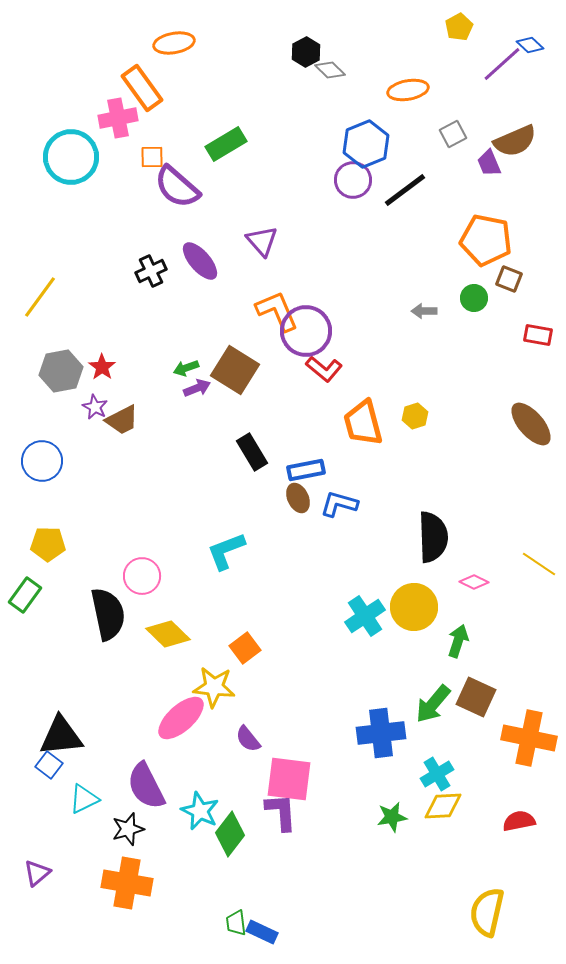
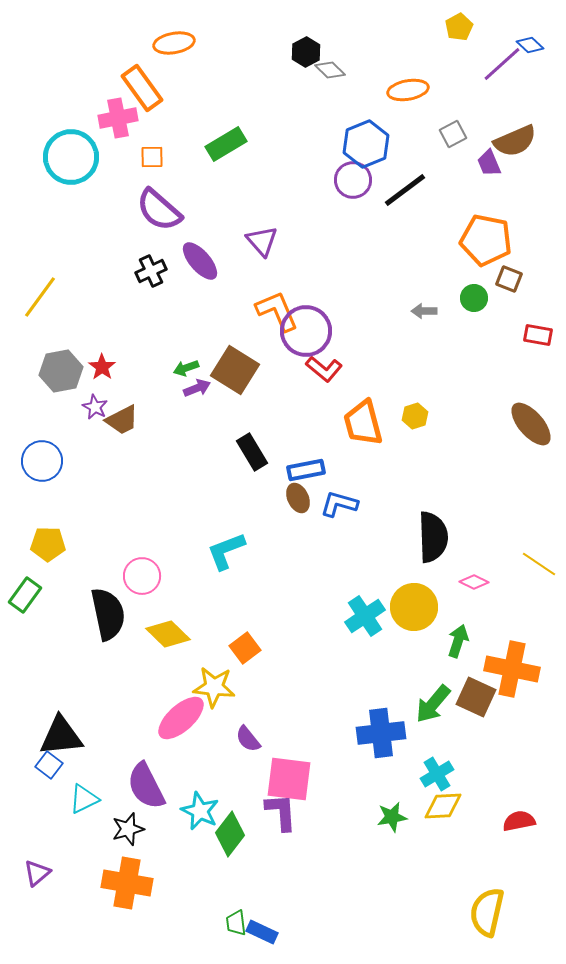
purple semicircle at (177, 187): moved 18 px left, 23 px down
orange cross at (529, 738): moved 17 px left, 69 px up
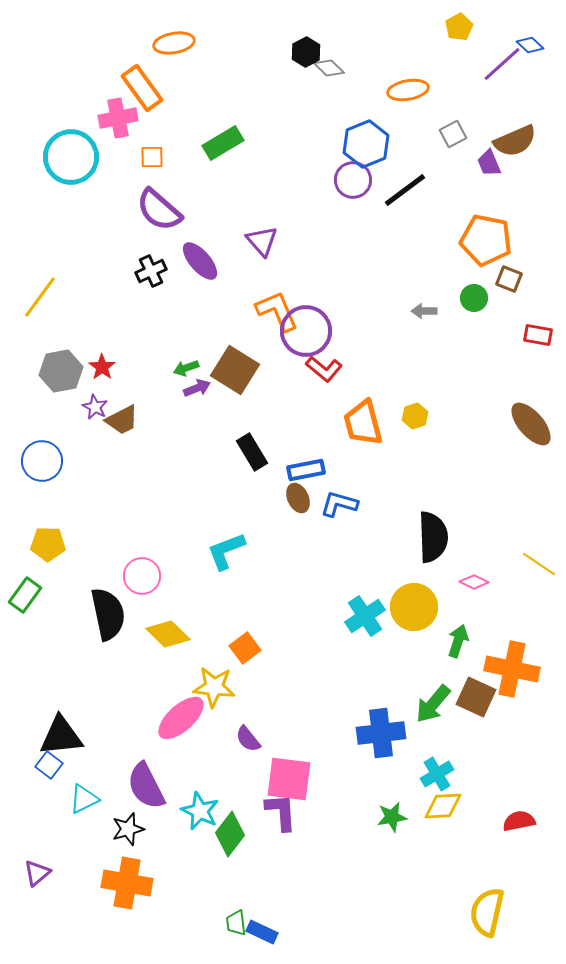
gray diamond at (330, 70): moved 1 px left, 2 px up
green rectangle at (226, 144): moved 3 px left, 1 px up
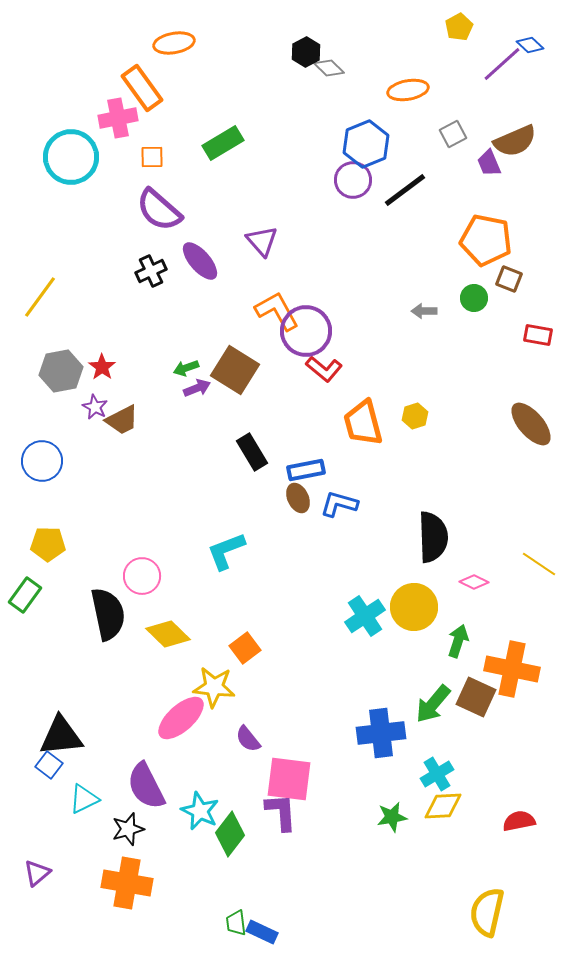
orange L-shape at (277, 311): rotated 6 degrees counterclockwise
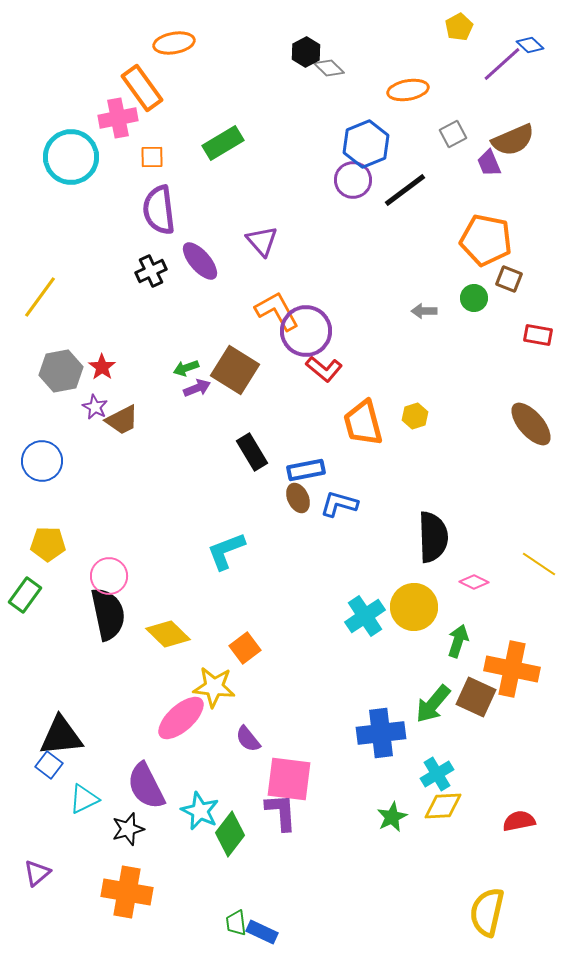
brown semicircle at (515, 141): moved 2 px left, 1 px up
purple semicircle at (159, 210): rotated 42 degrees clockwise
pink circle at (142, 576): moved 33 px left
green star at (392, 817): rotated 16 degrees counterclockwise
orange cross at (127, 883): moved 9 px down
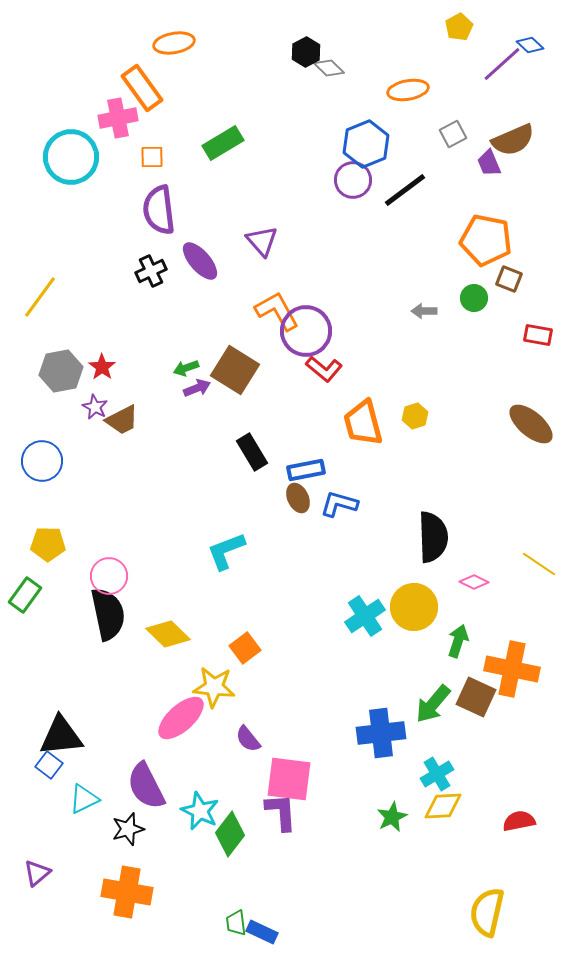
brown ellipse at (531, 424): rotated 9 degrees counterclockwise
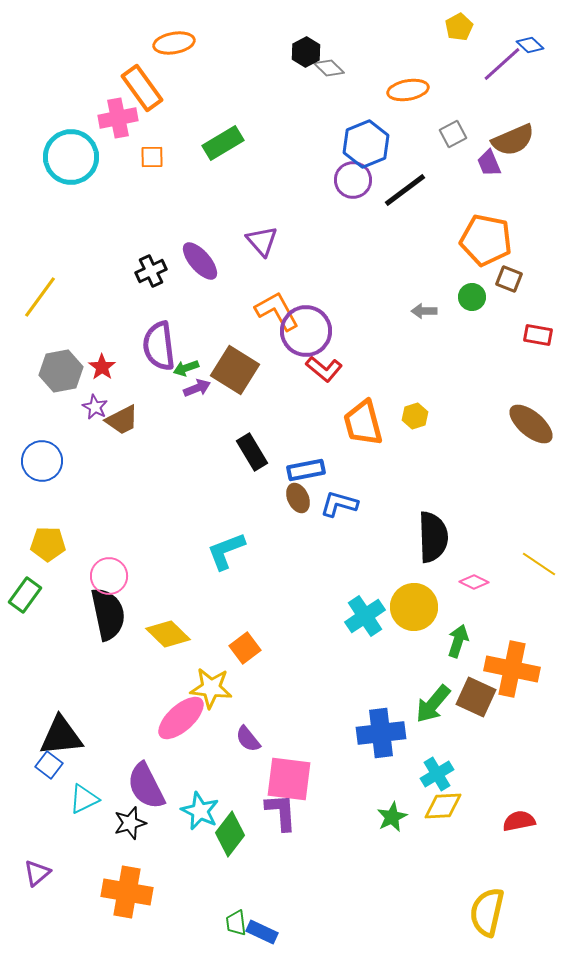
purple semicircle at (159, 210): moved 136 px down
green circle at (474, 298): moved 2 px left, 1 px up
yellow star at (214, 687): moved 3 px left, 1 px down
black star at (128, 829): moved 2 px right, 6 px up
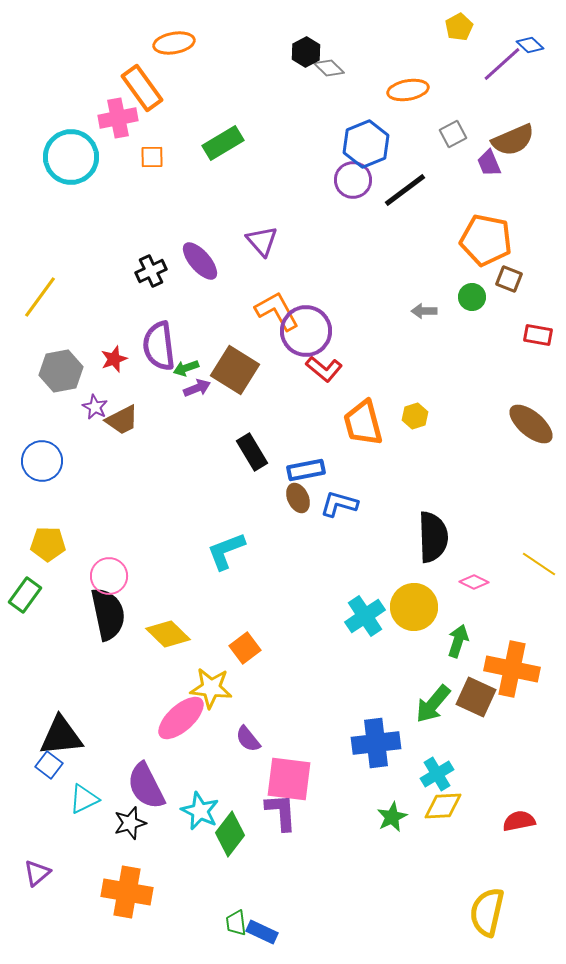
red star at (102, 367): moved 12 px right, 8 px up; rotated 16 degrees clockwise
blue cross at (381, 733): moved 5 px left, 10 px down
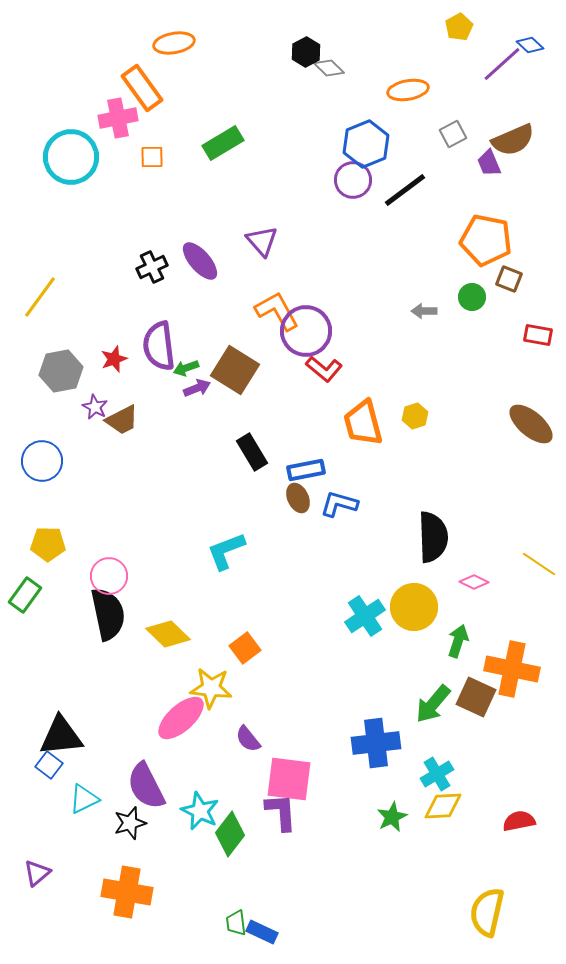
black cross at (151, 271): moved 1 px right, 4 px up
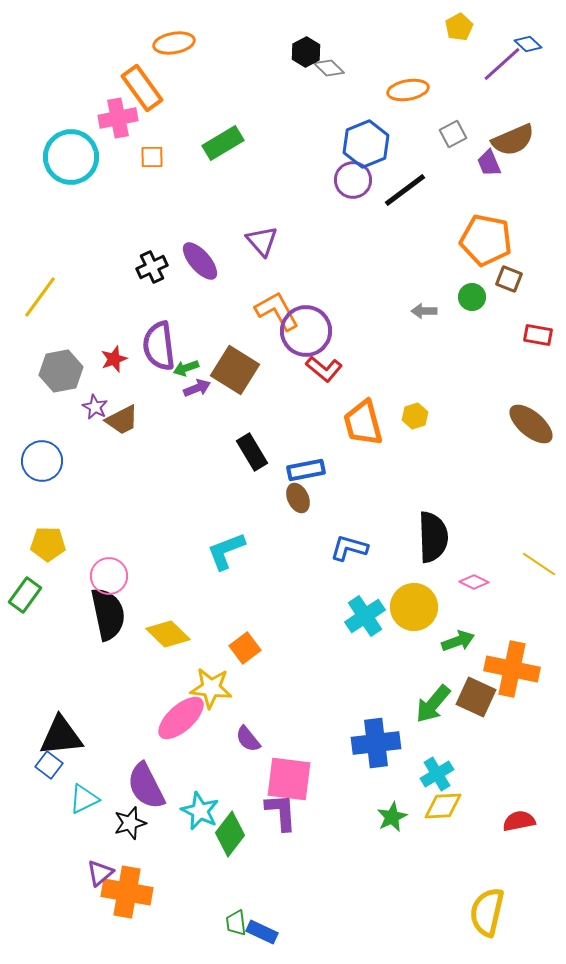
blue diamond at (530, 45): moved 2 px left, 1 px up
blue L-shape at (339, 504): moved 10 px right, 44 px down
green arrow at (458, 641): rotated 52 degrees clockwise
purple triangle at (37, 873): moved 63 px right
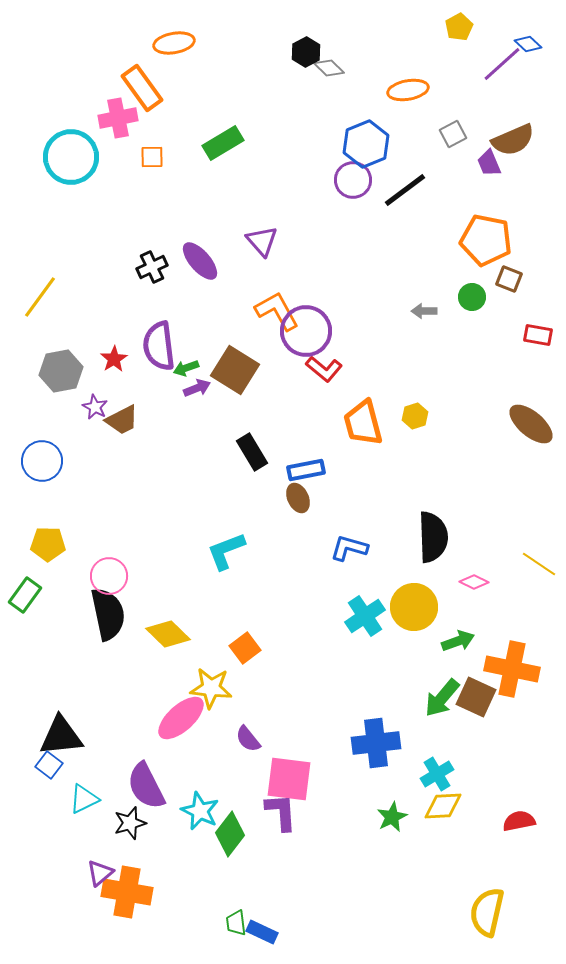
red star at (114, 359): rotated 12 degrees counterclockwise
green arrow at (433, 704): moved 9 px right, 6 px up
